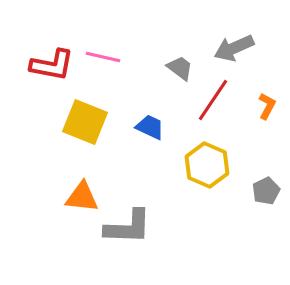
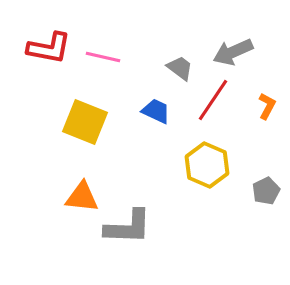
gray arrow: moved 1 px left, 4 px down
red L-shape: moved 3 px left, 17 px up
blue trapezoid: moved 6 px right, 16 px up
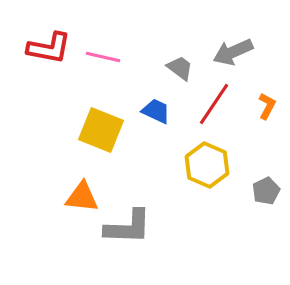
red line: moved 1 px right, 4 px down
yellow square: moved 16 px right, 8 px down
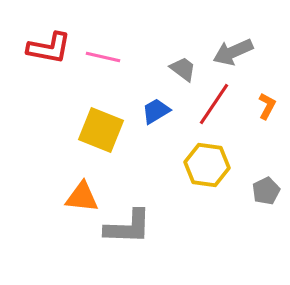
gray trapezoid: moved 3 px right, 1 px down
blue trapezoid: rotated 56 degrees counterclockwise
yellow hexagon: rotated 15 degrees counterclockwise
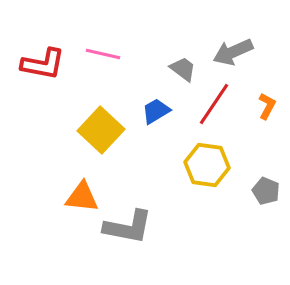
red L-shape: moved 6 px left, 16 px down
pink line: moved 3 px up
yellow square: rotated 21 degrees clockwise
gray pentagon: rotated 24 degrees counterclockwise
gray L-shape: rotated 9 degrees clockwise
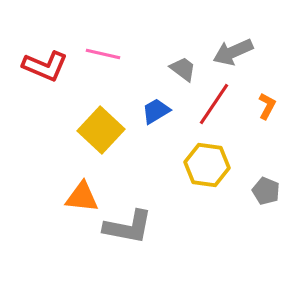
red L-shape: moved 2 px right, 2 px down; rotated 12 degrees clockwise
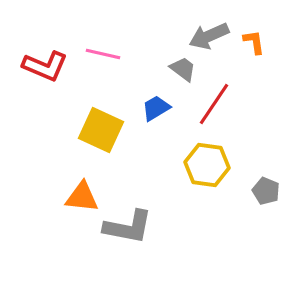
gray arrow: moved 24 px left, 16 px up
orange L-shape: moved 13 px left, 64 px up; rotated 36 degrees counterclockwise
blue trapezoid: moved 3 px up
yellow square: rotated 18 degrees counterclockwise
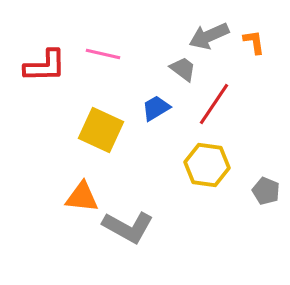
red L-shape: rotated 24 degrees counterclockwise
gray L-shape: rotated 18 degrees clockwise
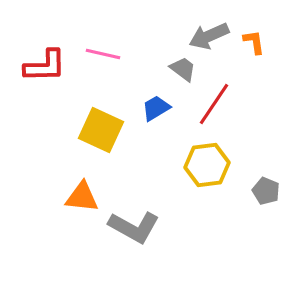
yellow hexagon: rotated 15 degrees counterclockwise
gray L-shape: moved 6 px right
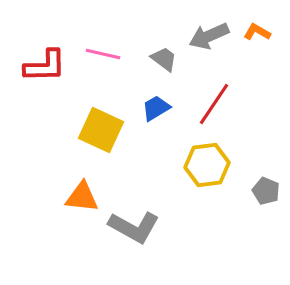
orange L-shape: moved 3 px right, 10 px up; rotated 52 degrees counterclockwise
gray trapezoid: moved 19 px left, 10 px up
